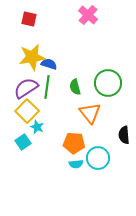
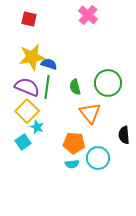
purple semicircle: moved 1 px right, 1 px up; rotated 55 degrees clockwise
cyan semicircle: moved 4 px left
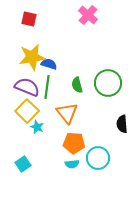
green semicircle: moved 2 px right, 2 px up
orange triangle: moved 23 px left
black semicircle: moved 2 px left, 11 px up
cyan square: moved 22 px down
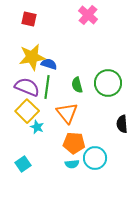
cyan circle: moved 3 px left
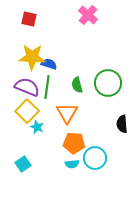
yellow star: rotated 12 degrees clockwise
orange triangle: rotated 10 degrees clockwise
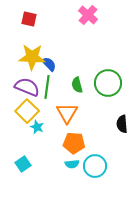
blue semicircle: rotated 28 degrees clockwise
cyan circle: moved 8 px down
